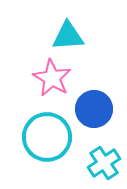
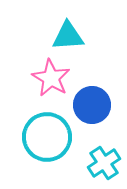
pink star: moved 1 px left
blue circle: moved 2 px left, 4 px up
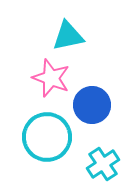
cyan triangle: rotated 8 degrees counterclockwise
pink star: rotated 9 degrees counterclockwise
cyan cross: moved 1 px left, 1 px down
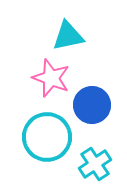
cyan cross: moved 8 px left
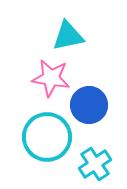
pink star: rotated 12 degrees counterclockwise
blue circle: moved 3 px left
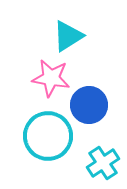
cyan triangle: rotated 20 degrees counterclockwise
cyan circle: moved 1 px right, 1 px up
cyan cross: moved 8 px right, 1 px up
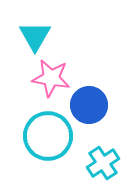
cyan triangle: moved 33 px left; rotated 28 degrees counterclockwise
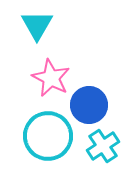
cyan triangle: moved 2 px right, 11 px up
pink star: rotated 18 degrees clockwise
cyan cross: moved 17 px up
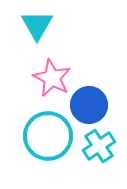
pink star: moved 1 px right
cyan cross: moved 4 px left
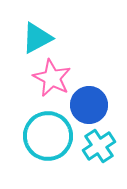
cyan triangle: moved 13 px down; rotated 32 degrees clockwise
